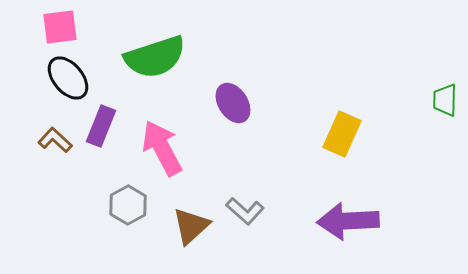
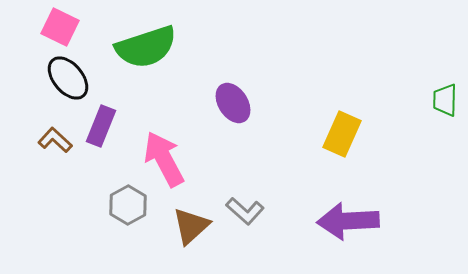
pink square: rotated 33 degrees clockwise
green semicircle: moved 9 px left, 10 px up
pink arrow: moved 2 px right, 11 px down
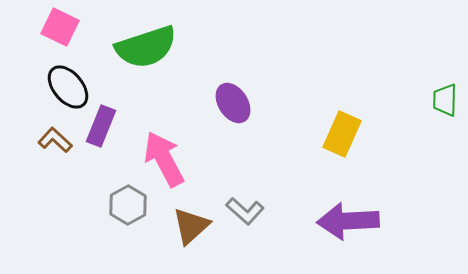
black ellipse: moved 9 px down
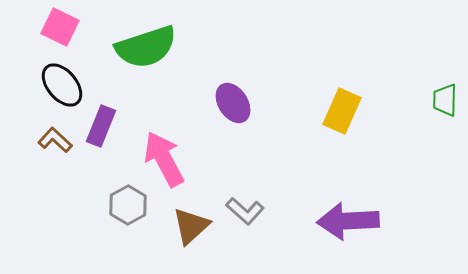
black ellipse: moved 6 px left, 2 px up
yellow rectangle: moved 23 px up
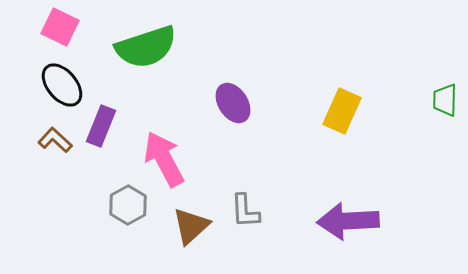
gray L-shape: rotated 45 degrees clockwise
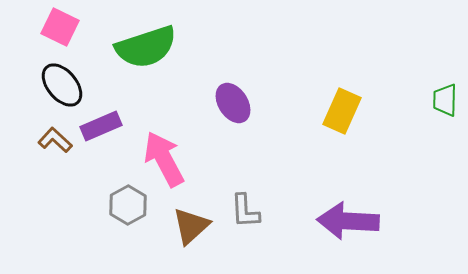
purple rectangle: rotated 45 degrees clockwise
purple arrow: rotated 6 degrees clockwise
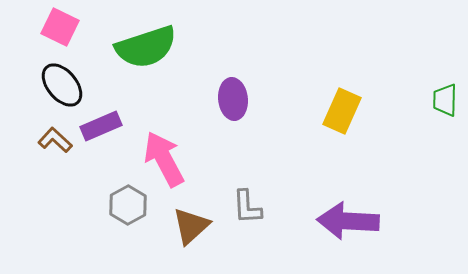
purple ellipse: moved 4 px up; rotated 27 degrees clockwise
gray L-shape: moved 2 px right, 4 px up
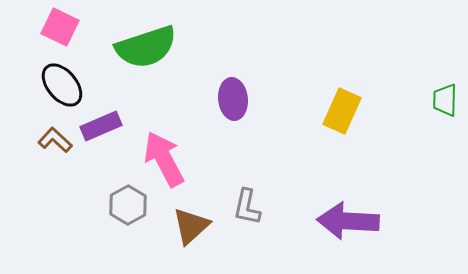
gray L-shape: rotated 15 degrees clockwise
